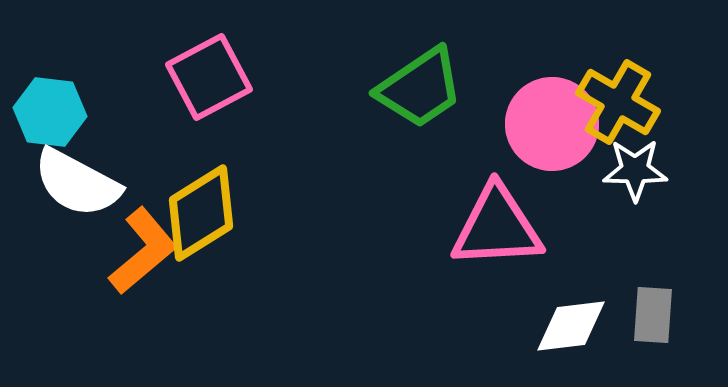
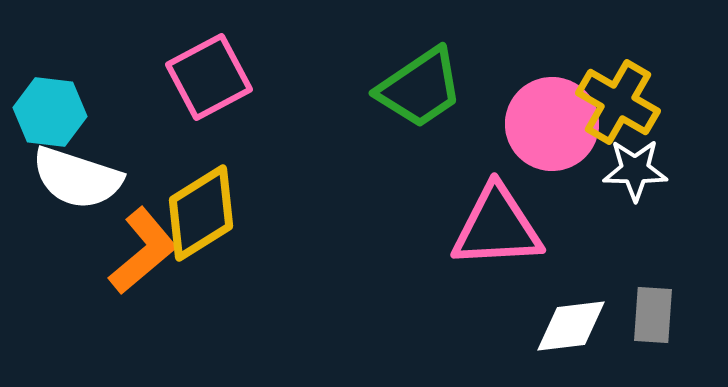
white semicircle: moved 5 px up; rotated 10 degrees counterclockwise
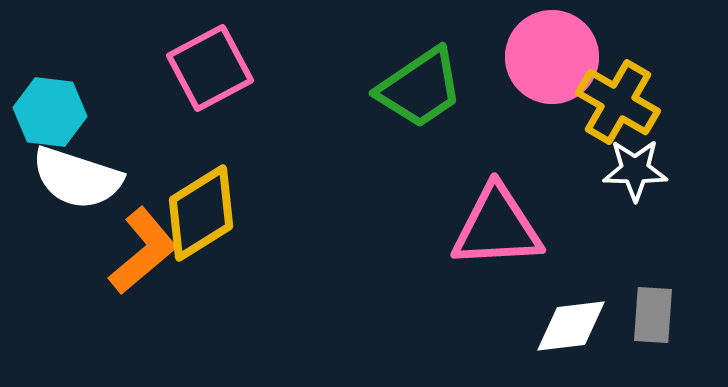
pink square: moved 1 px right, 9 px up
pink circle: moved 67 px up
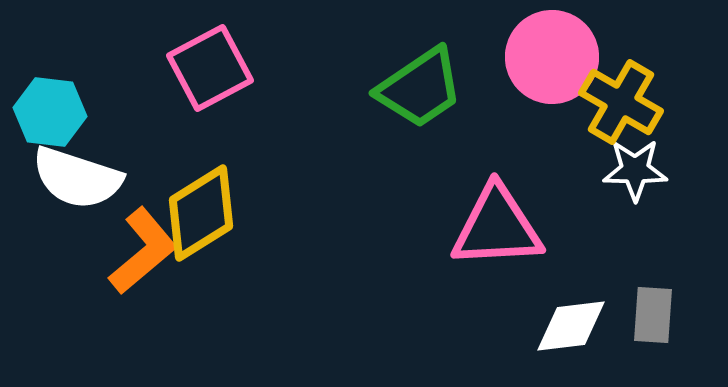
yellow cross: moved 3 px right
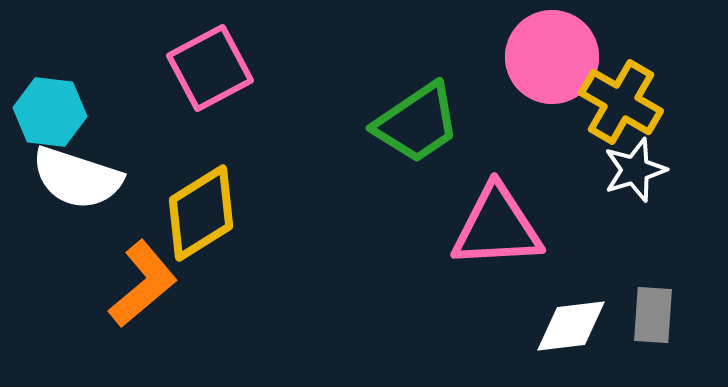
green trapezoid: moved 3 px left, 35 px down
white star: rotated 18 degrees counterclockwise
orange L-shape: moved 33 px down
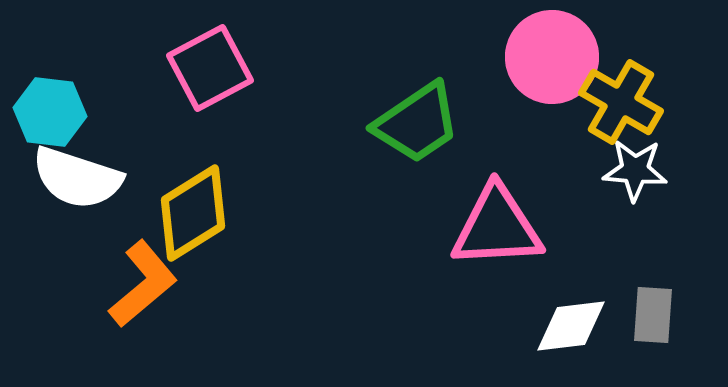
white star: rotated 22 degrees clockwise
yellow diamond: moved 8 px left
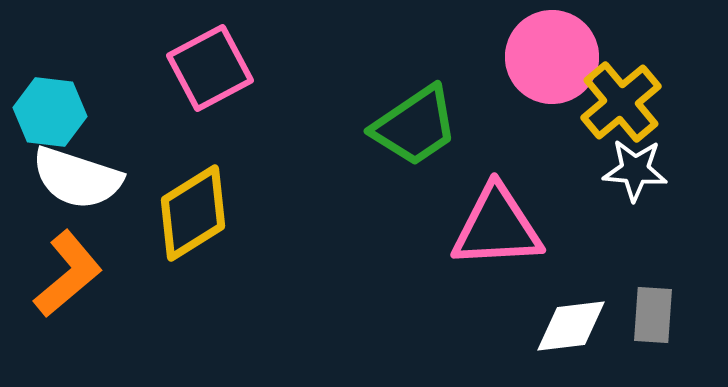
yellow cross: rotated 20 degrees clockwise
green trapezoid: moved 2 px left, 3 px down
orange L-shape: moved 75 px left, 10 px up
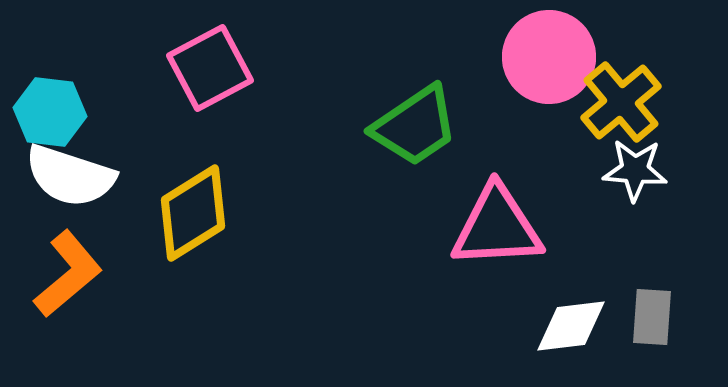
pink circle: moved 3 px left
white semicircle: moved 7 px left, 2 px up
gray rectangle: moved 1 px left, 2 px down
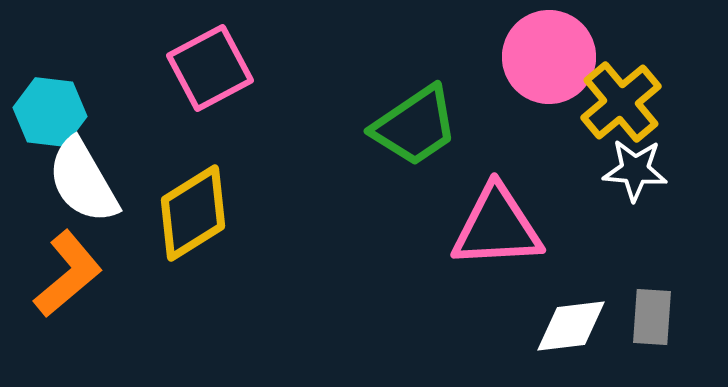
white semicircle: moved 13 px right, 5 px down; rotated 42 degrees clockwise
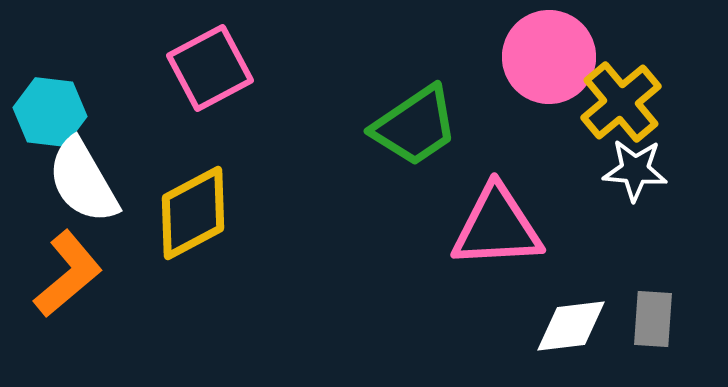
yellow diamond: rotated 4 degrees clockwise
gray rectangle: moved 1 px right, 2 px down
